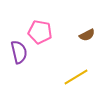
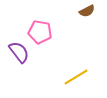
brown semicircle: moved 24 px up
purple semicircle: rotated 25 degrees counterclockwise
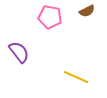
pink pentagon: moved 10 px right, 15 px up
yellow line: rotated 55 degrees clockwise
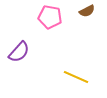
purple semicircle: rotated 80 degrees clockwise
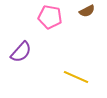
purple semicircle: moved 2 px right
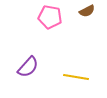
purple semicircle: moved 7 px right, 15 px down
yellow line: rotated 15 degrees counterclockwise
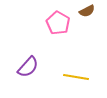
pink pentagon: moved 8 px right, 6 px down; rotated 20 degrees clockwise
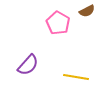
purple semicircle: moved 2 px up
